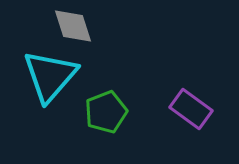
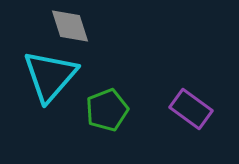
gray diamond: moved 3 px left
green pentagon: moved 1 px right, 2 px up
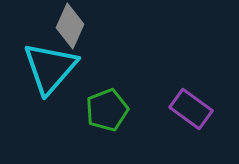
gray diamond: rotated 42 degrees clockwise
cyan triangle: moved 8 px up
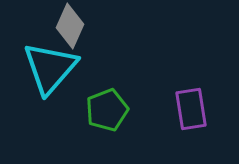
purple rectangle: rotated 45 degrees clockwise
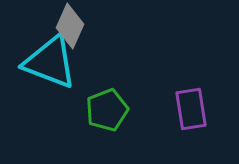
cyan triangle: moved 6 px up; rotated 50 degrees counterclockwise
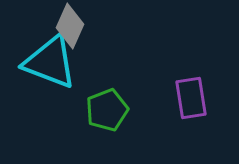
purple rectangle: moved 11 px up
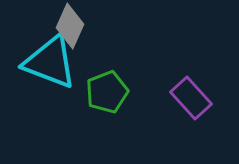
purple rectangle: rotated 33 degrees counterclockwise
green pentagon: moved 18 px up
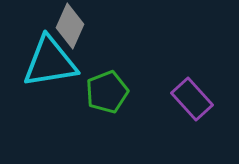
cyan triangle: rotated 30 degrees counterclockwise
purple rectangle: moved 1 px right, 1 px down
